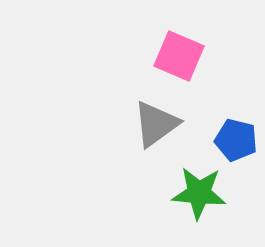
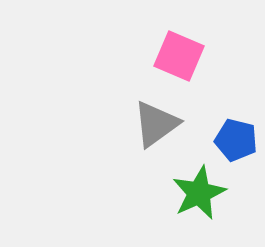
green star: rotated 30 degrees counterclockwise
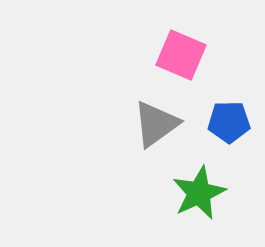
pink square: moved 2 px right, 1 px up
blue pentagon: moved 7 px left, 18 px up; rotated 15 degrees counterclockwise
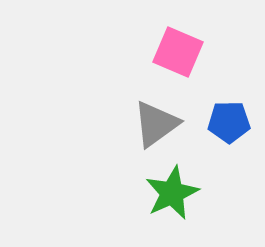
pink square: moved 3 px left, 3 px up
green star: moved 27 px left
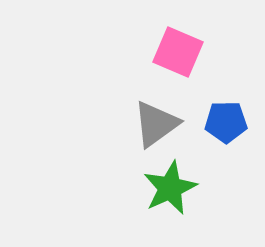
blue pentagon: moved 3 px left
green star: moved 2 px left, 5 px up
